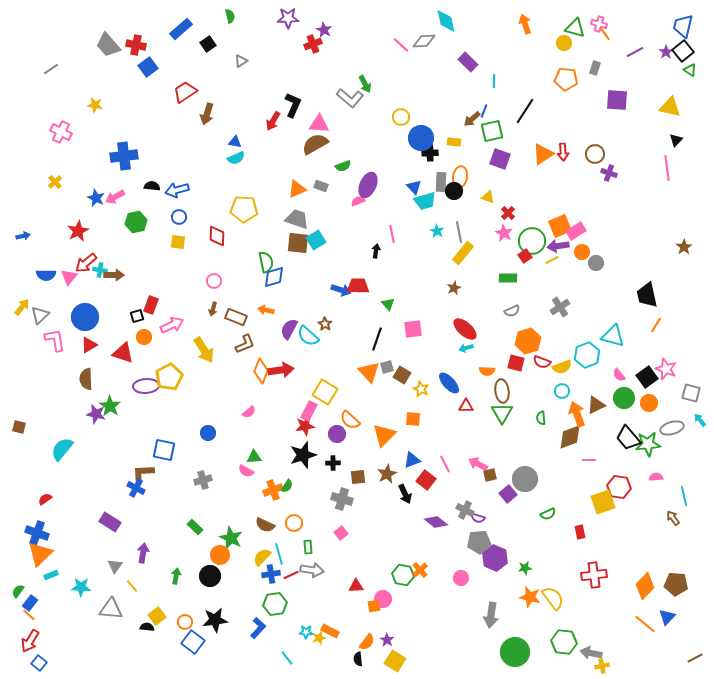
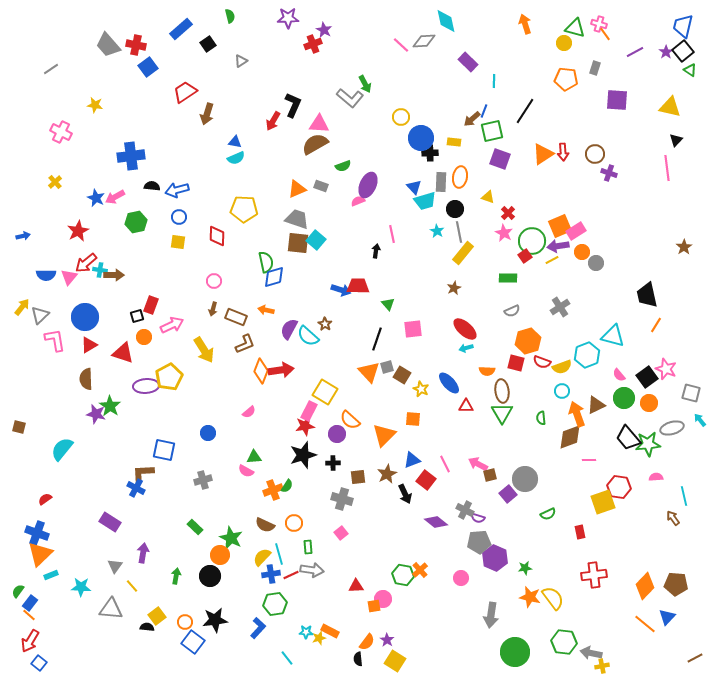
blue cross at (124, 156): moved 7 px right
black circle at (454, 191): moved 1 px right, 18 px down
cyan square at (316, 240): rotated 18 degrees counterclockwise
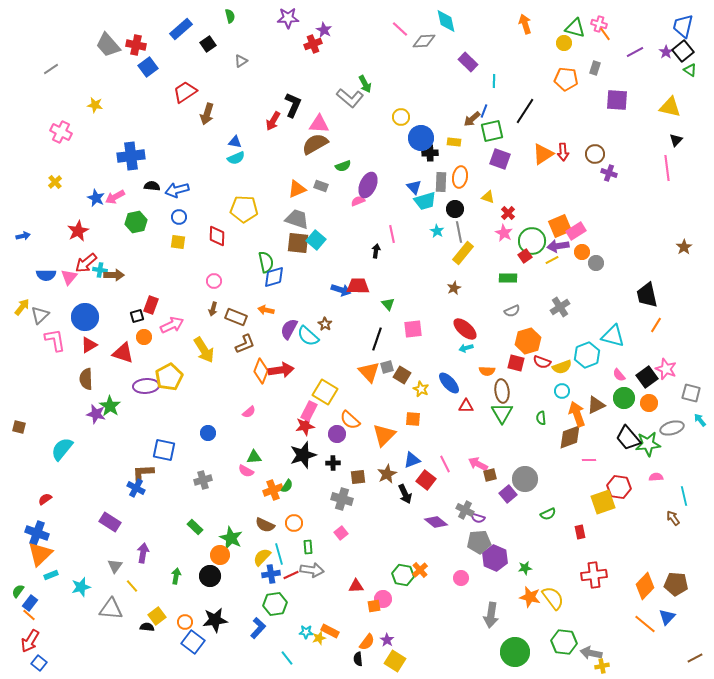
pink line at (401, 45): moved 1 px left, 16 px up
cyan star at (81, 587): rotated 18 degrees counterclockwise
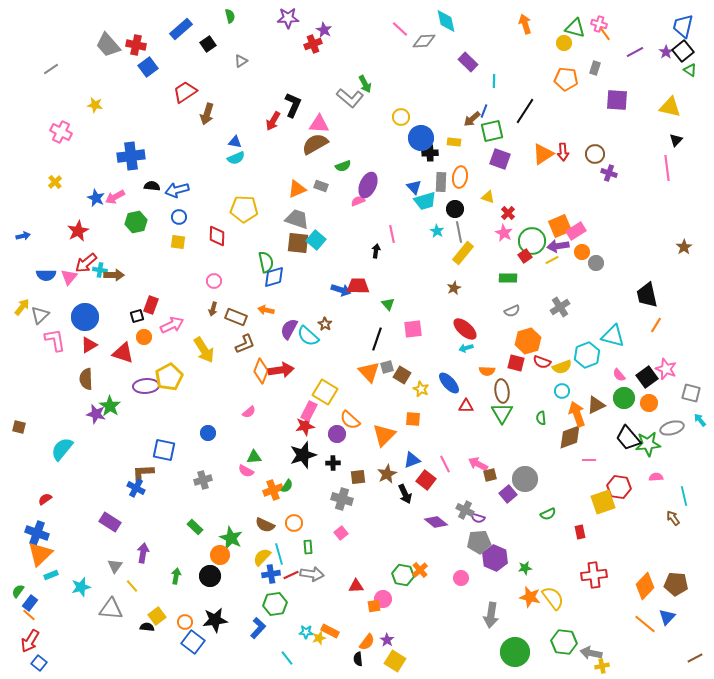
gray arrow at (312, 570): moved 4 px down
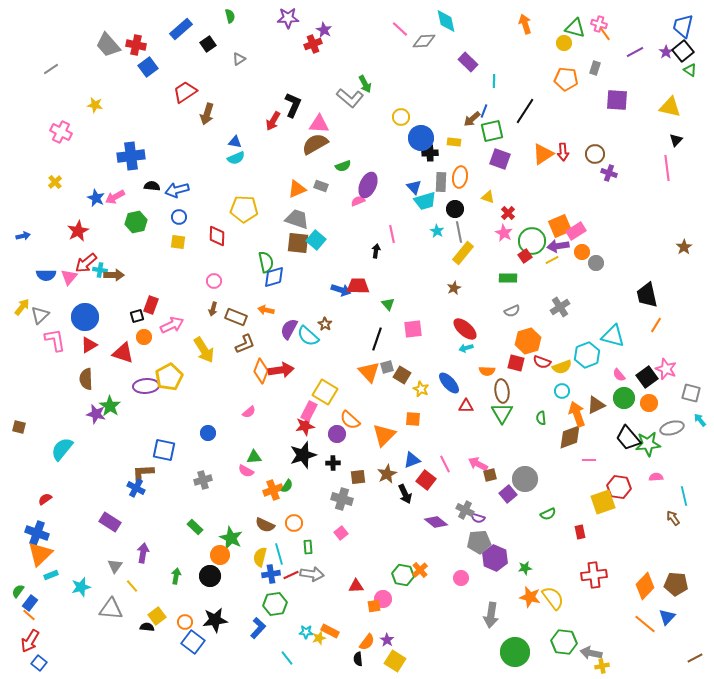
gray triangle at (241, 61): moved 2 px left, 2 px up
yellow semicircle at (262, 557): moved 2 px left; rotated 30 degrees counterclockwise
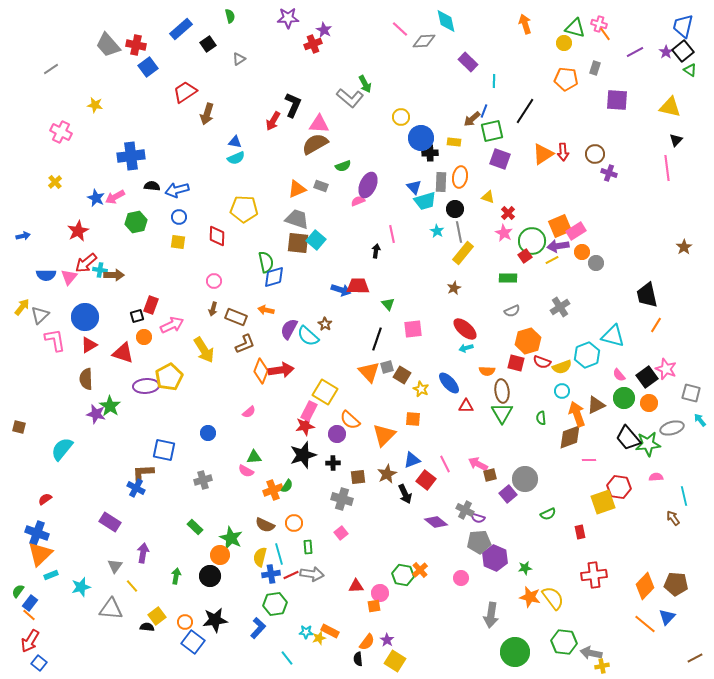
pink circle at (383, 599): moved 3 px left, 6 px up
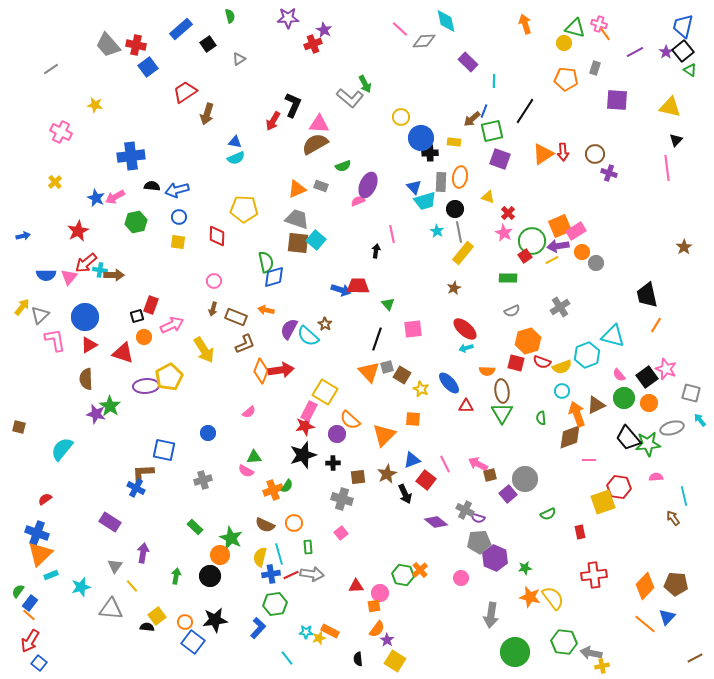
orange semicircle at (367, 642): moved 10 px right, 13 px up
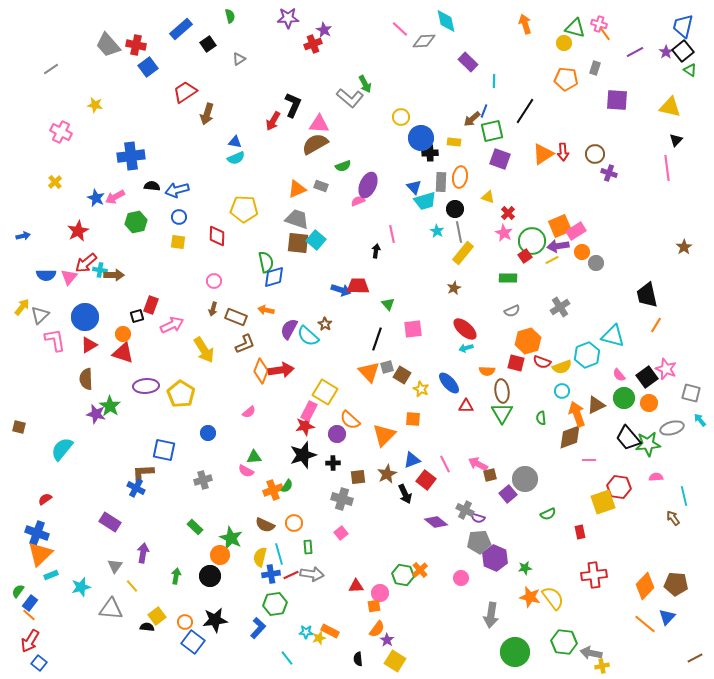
orange circle at (144, 337): moved 21 px left, 3 px up
yellow pentagon at (169, 377): moved 12 px right, 17 px down; rotated 12 degrees counterclockwise
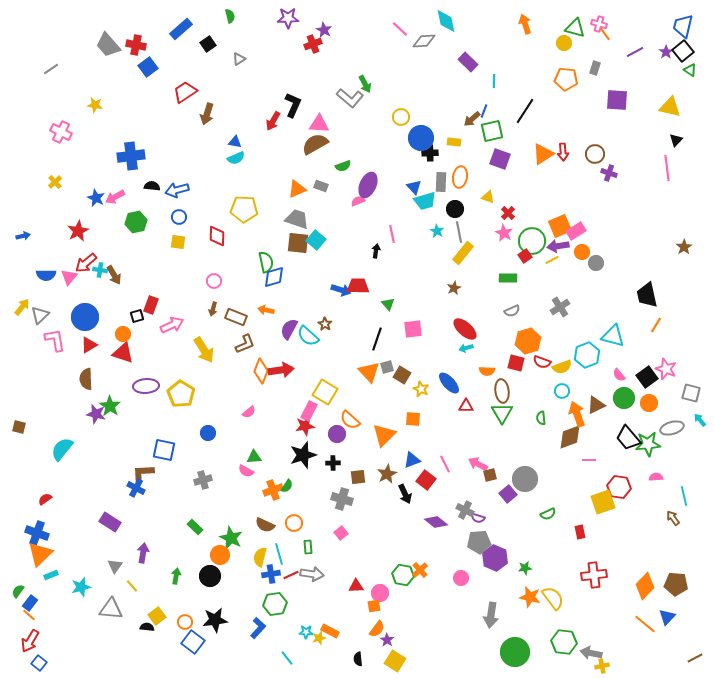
brown arrow at (114, 275): rotated 60 degrees clockwise
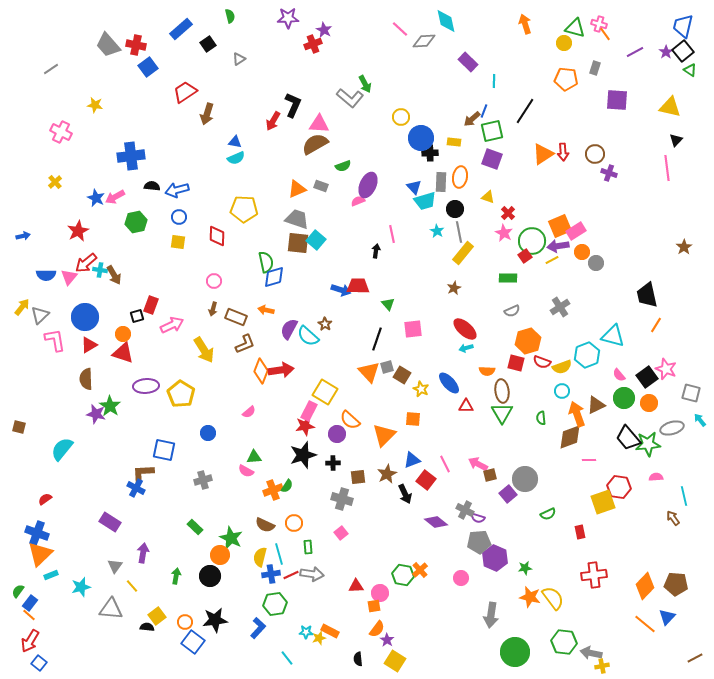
purple square at (500, 159): moved 8 px left
